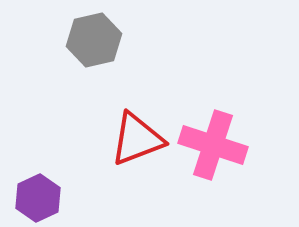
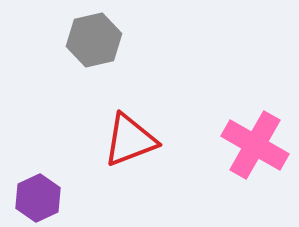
red triangle: moved 7 px left, 1 px down
pink cross: moved 42 px right; rotated 12 degrees clockwise
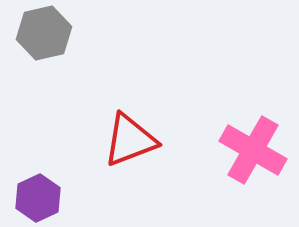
gray hexagon: moved 50 px left, 7 px up
pink cross: moved 2 px left, 5 px down
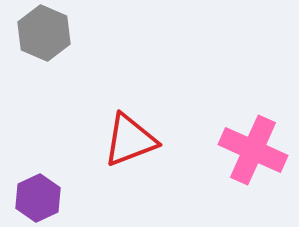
gray hexagon: rotated 24 degrees counterclockwise
pink cross: rotated 6 degrees counterclockwise
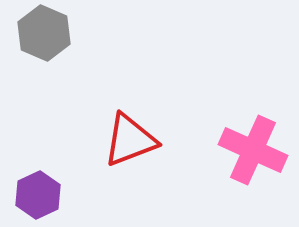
purple hexagon: moved 3 px up
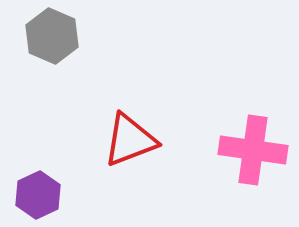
gray hexagon: moved 8 px right, 3 px down
pink cross: rotated 16 degrees counterclockwise
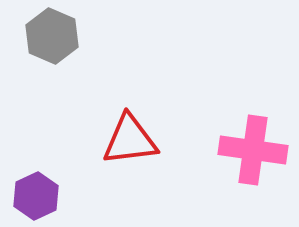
red triangle: rotated 14 degrees clockwise
purple hexagon: moved 2 px left, 1 px down
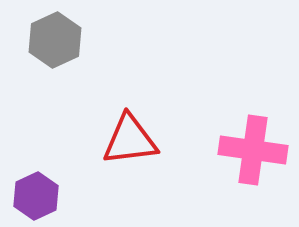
gray hexagon: moved 3 px right, 4 px down; rotated 12 degrees clockwise
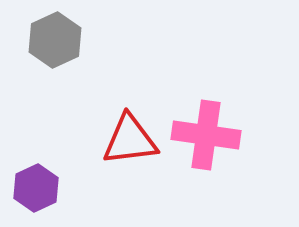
pink cross: moved 47 px left, 15 px up
purple hexagon: moved 8 px up
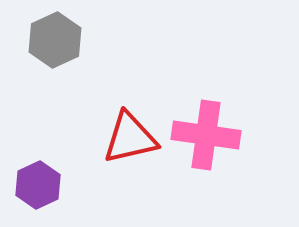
red triangle: moved 2 px up; rotated 6 degrees counterclockwise
purple hexagon: moved 2 px right, 3 px up
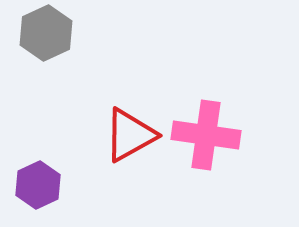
gray hexagon: moved 9 px left, 7 px up
red triangle: moved 3 px up; rotated 16 degrees counterclockwise
